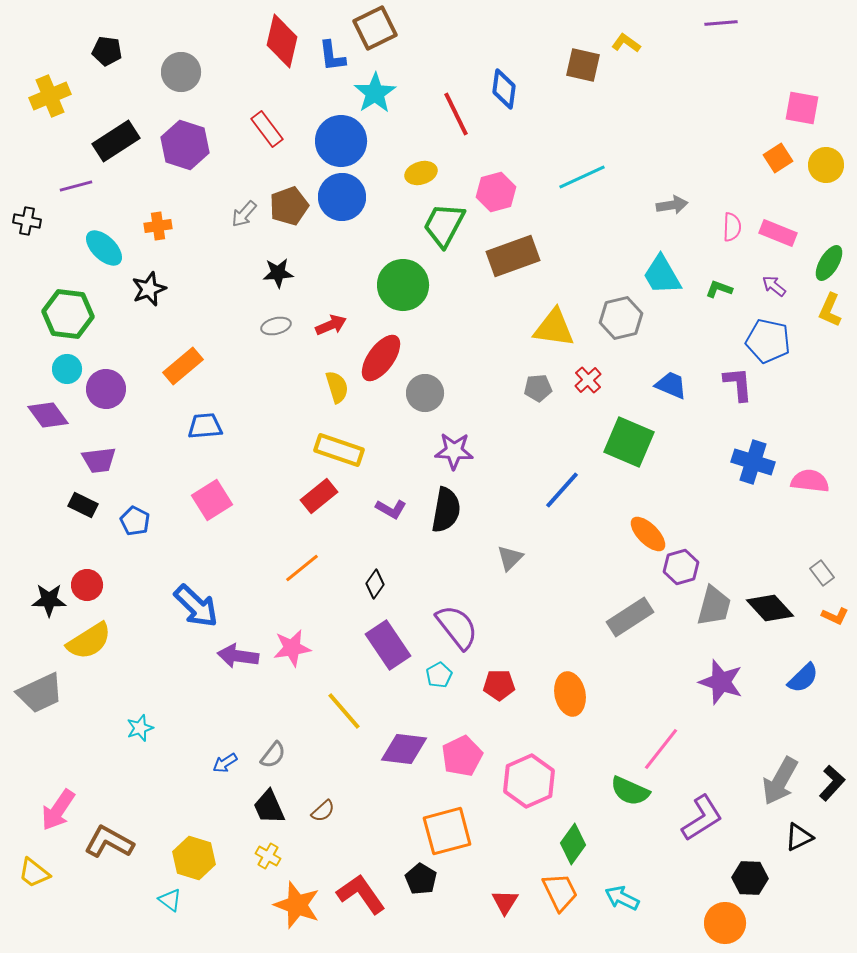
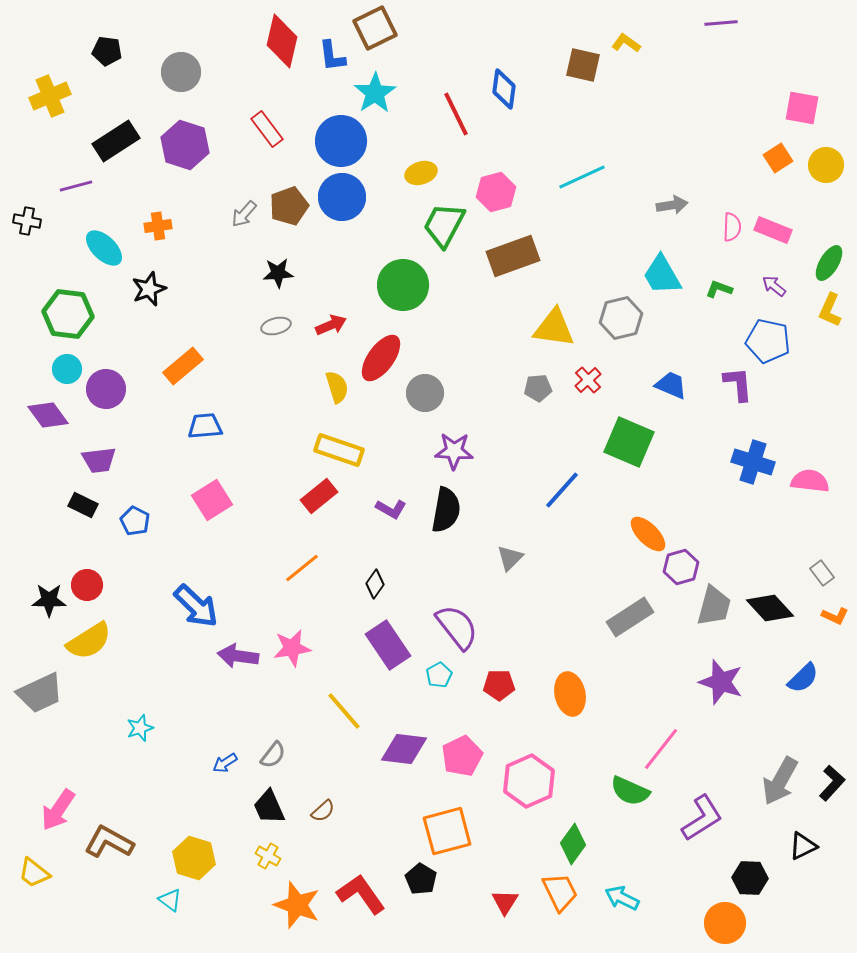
pink rectangle at (778, 233): moved 5 px left, 3 px up
black triangle at (799, 837): moved 4 px right, 9 px down
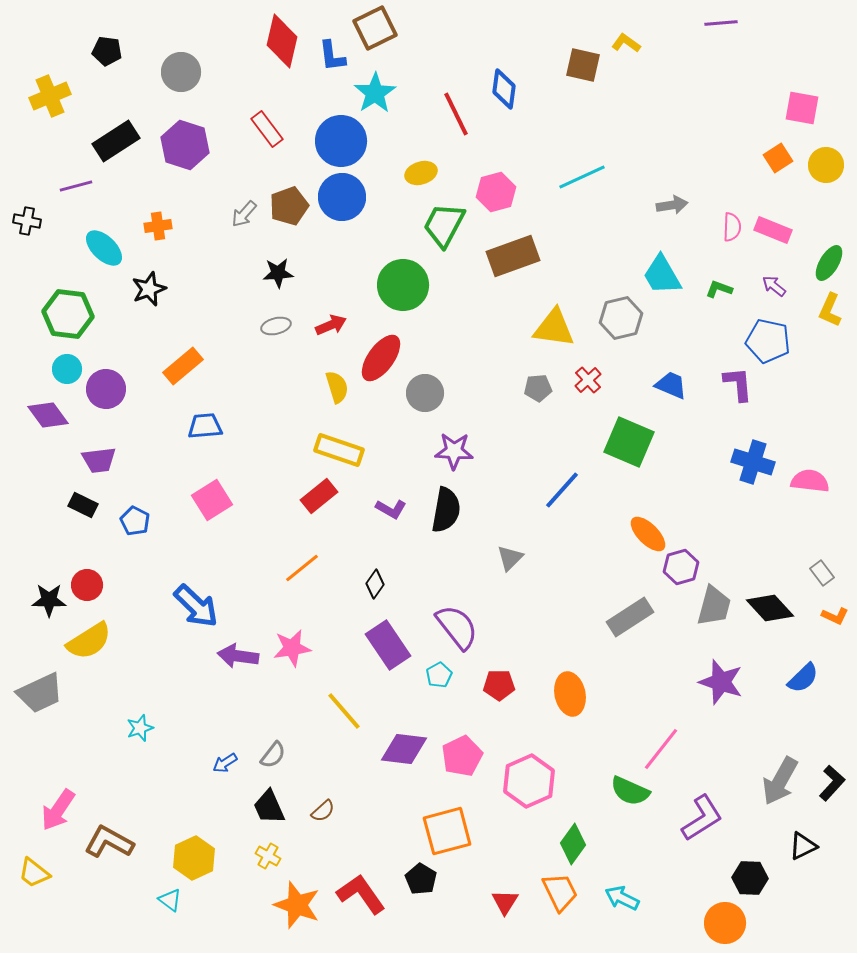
yellow hexagon at (194, 858): rotated 18 degrees clockwise
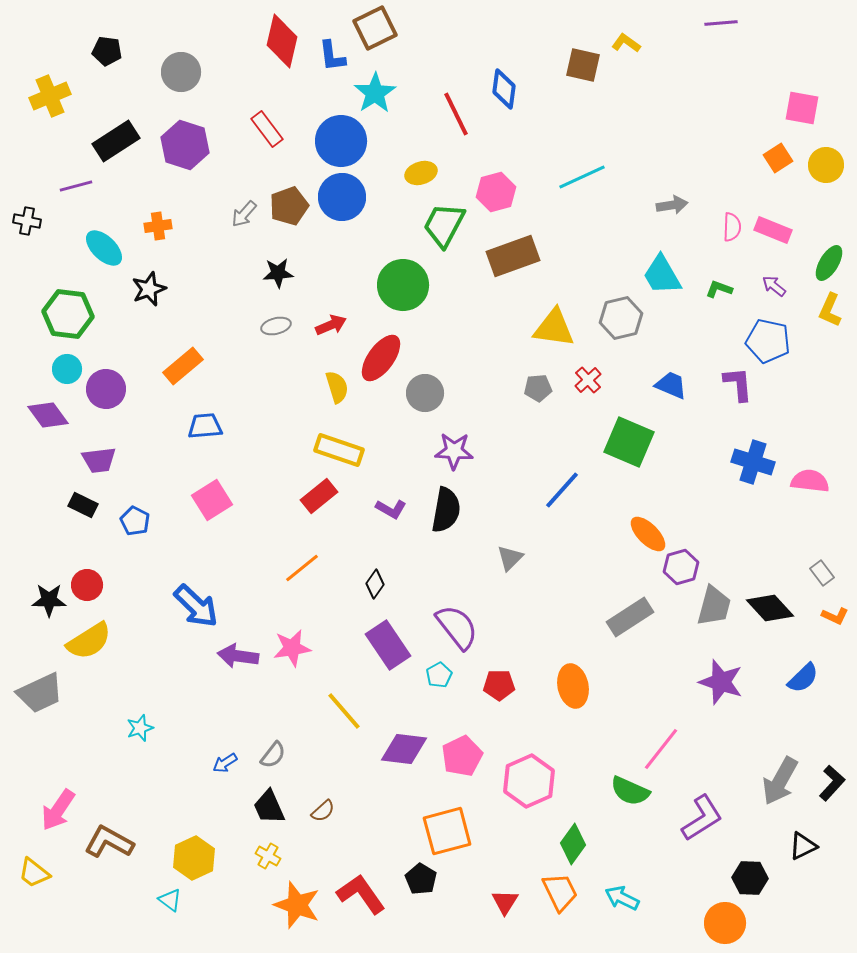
orange ellipse at (570, 694): moved 3 px right, 8 px up
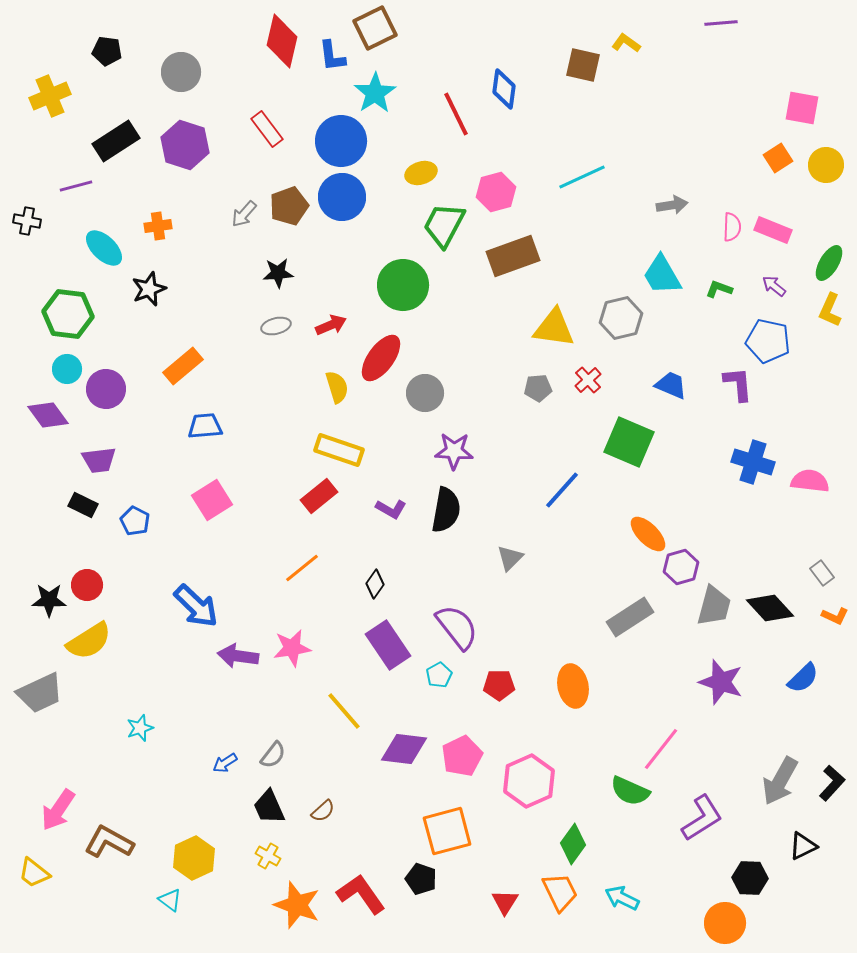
black pentagon at (421, 879): rotated 12 degrees counterclockwise
